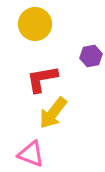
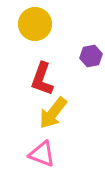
red L-shape: rotated 60 degrees counterclockwise
pink triangle: moved 11 px right
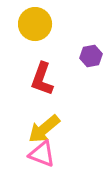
yellow arrow: moved 9 px left, 16 px down; rotated 12 degrees clockwise
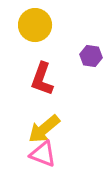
yellow circle: moved 1 px down
purple hexagon: rotated 20 degrees clockwise
pink triangle: moved 1 px right
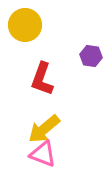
yellow circle: moved 10 px left
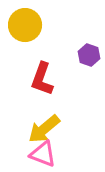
purple hexagon: moved 2 px left, 1 px up; rotated 10 degrees clockwise
